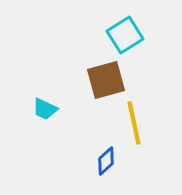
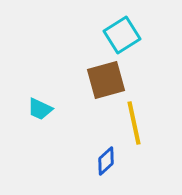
cyan square: moved 3 px left
cyan trapezoid: moved 5 px left
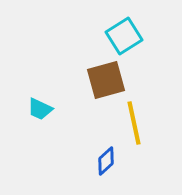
cyan square: moved 2 px right, 1 px down
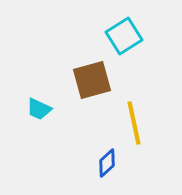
brown square: moved 14 px left
cyan trapezoid: moved 1 px left
blue diamond: moved 1 px right, 2 px down
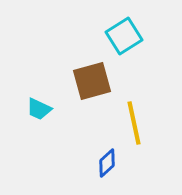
brown square: moved 1 px down
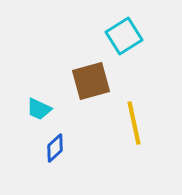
brown square: moved 1 px left
blue diamond: moved 52 px left, 15 px up
